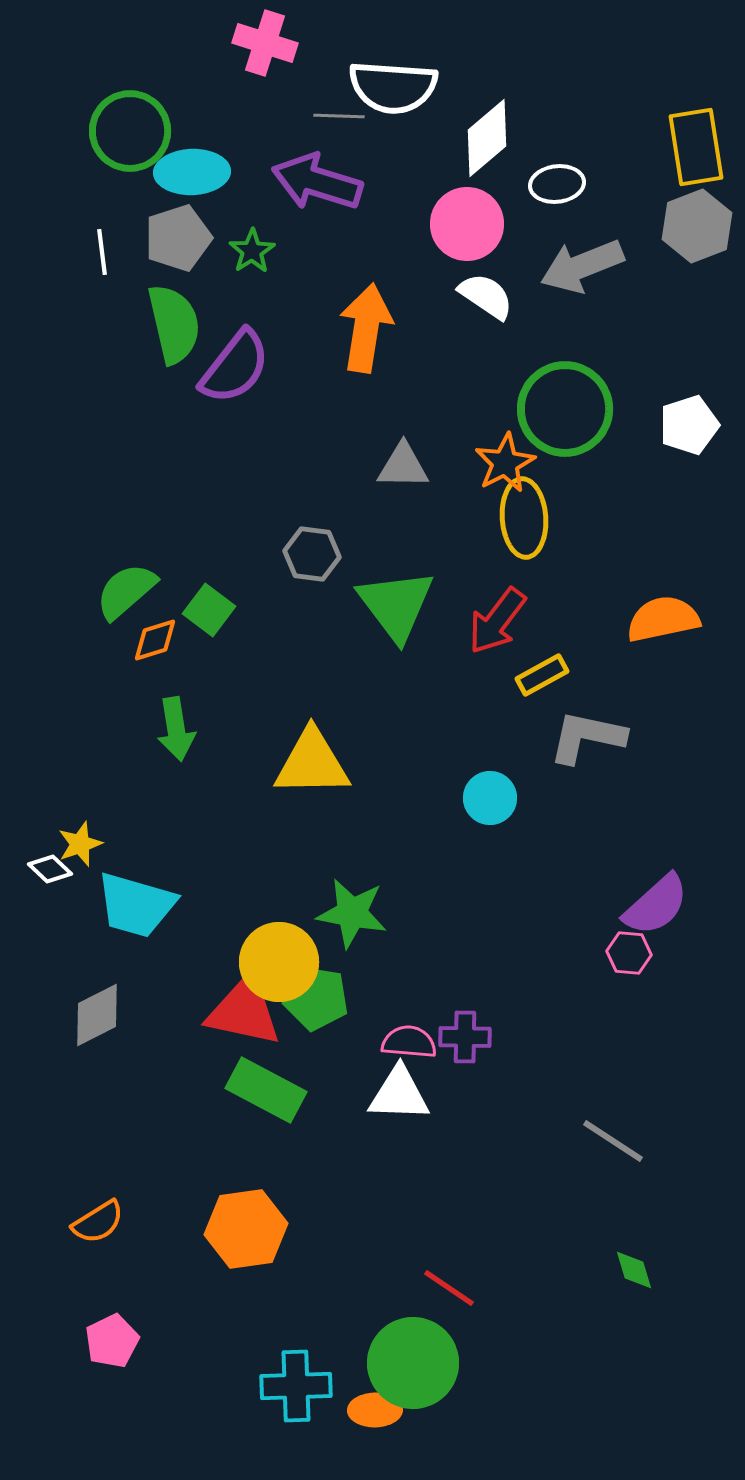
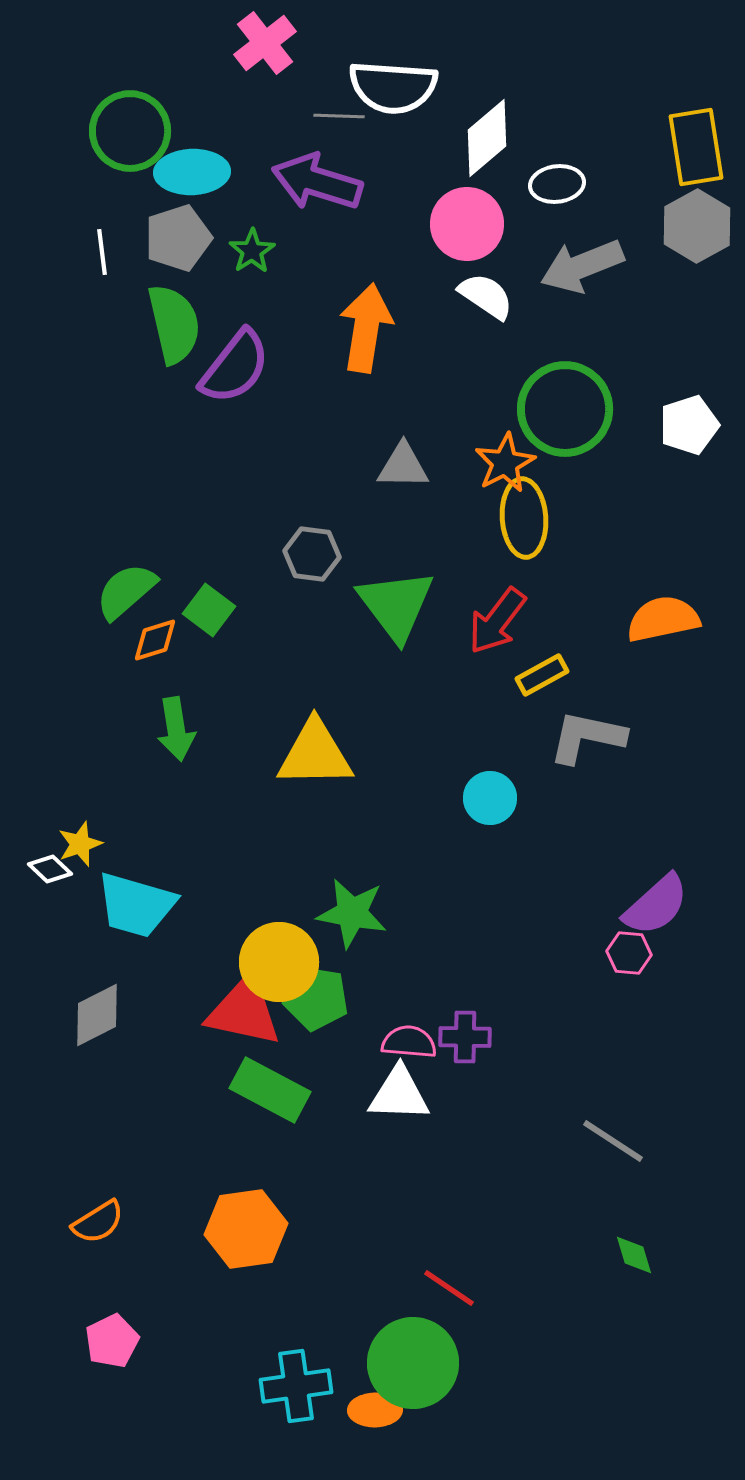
pink cross at (265, 43): rotated 34 degrees clockwise
gray hexagon at (697, 226): rotated 8 degrees counterclockwise
yellow triangle at (312, 763): moved 3 px right, 9 px up
green rectangle at (266, 1090): moved 4 px right
green diamond at (634, 1270): moved 15 px up
cyan cross at (296, 1386): rotated 6 degrees counterclockwise
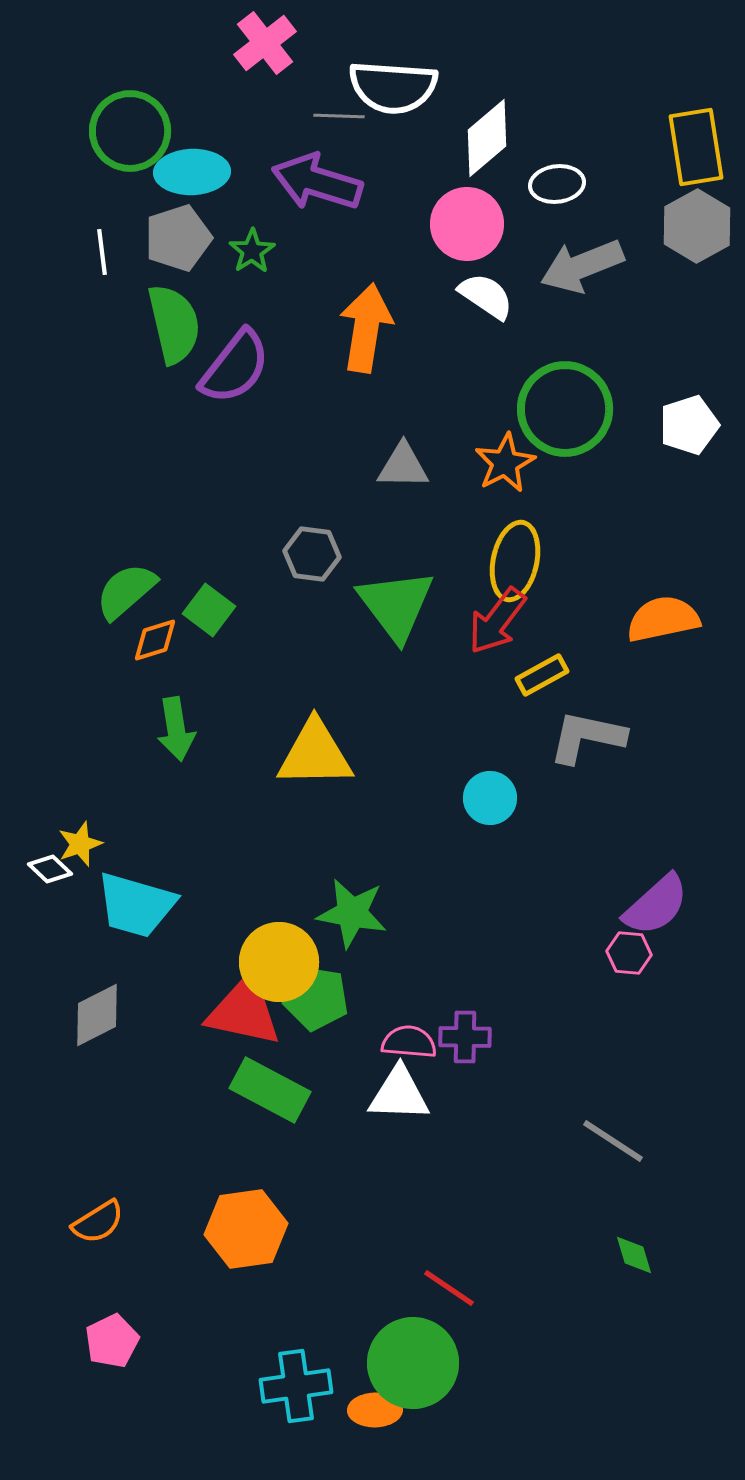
yellow ellipse at (524, 518): moved 9 px left, 43 px down; rotated 16 degrees clockwise
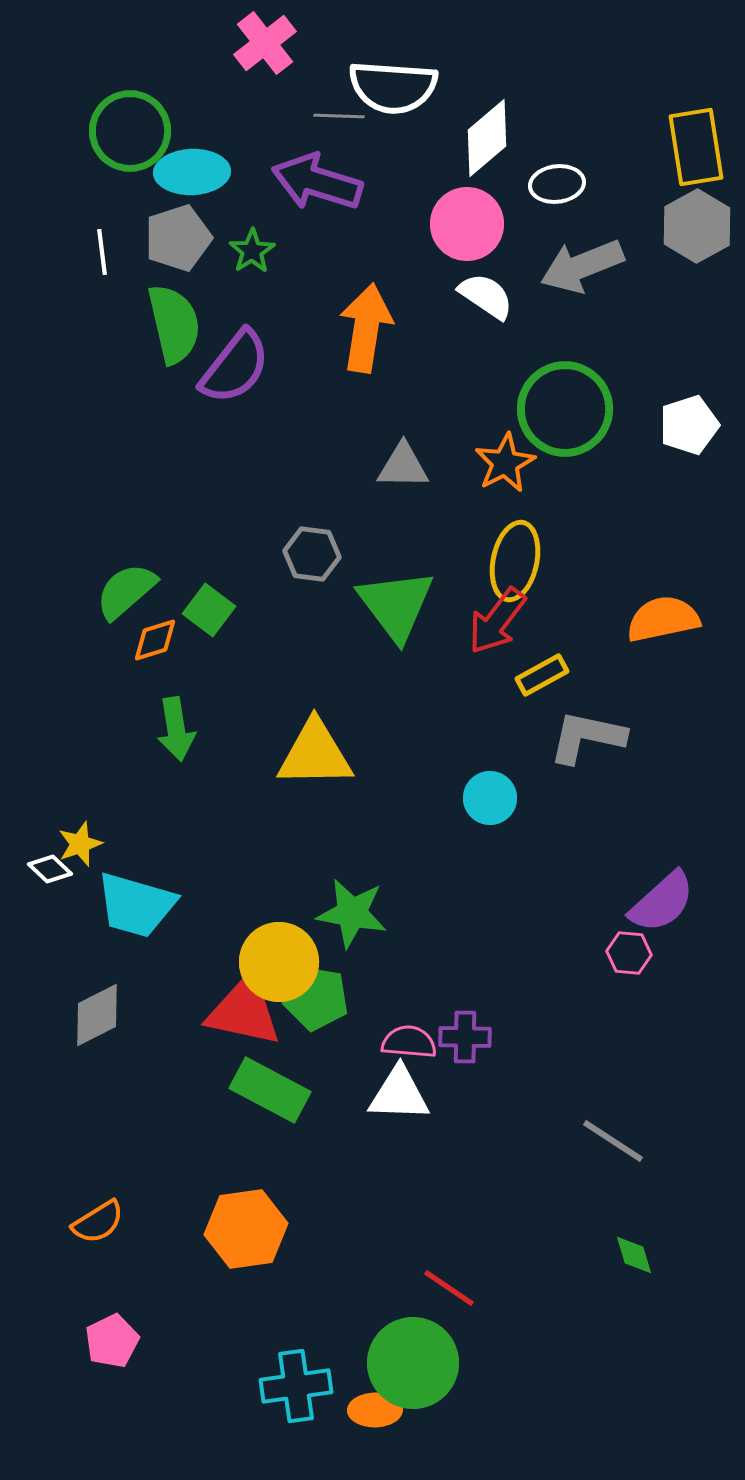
purple semicircle at (656, 905): moved 6 px right, 3 px up
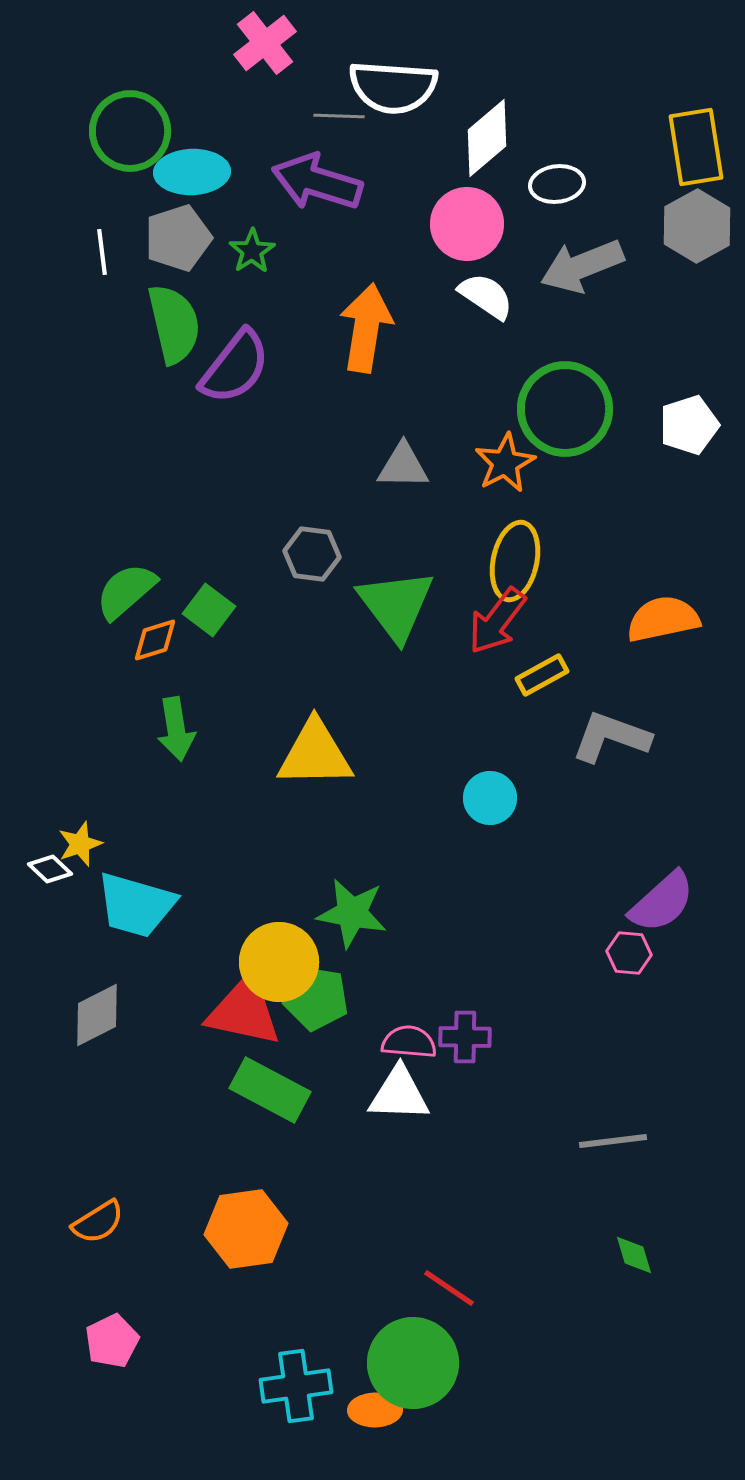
gray L-shape at (587, 737): moved 24 px right; rotated 8 degrees clockwise
gray line at (613, 1141): rotated 40 degrees counterclockwise
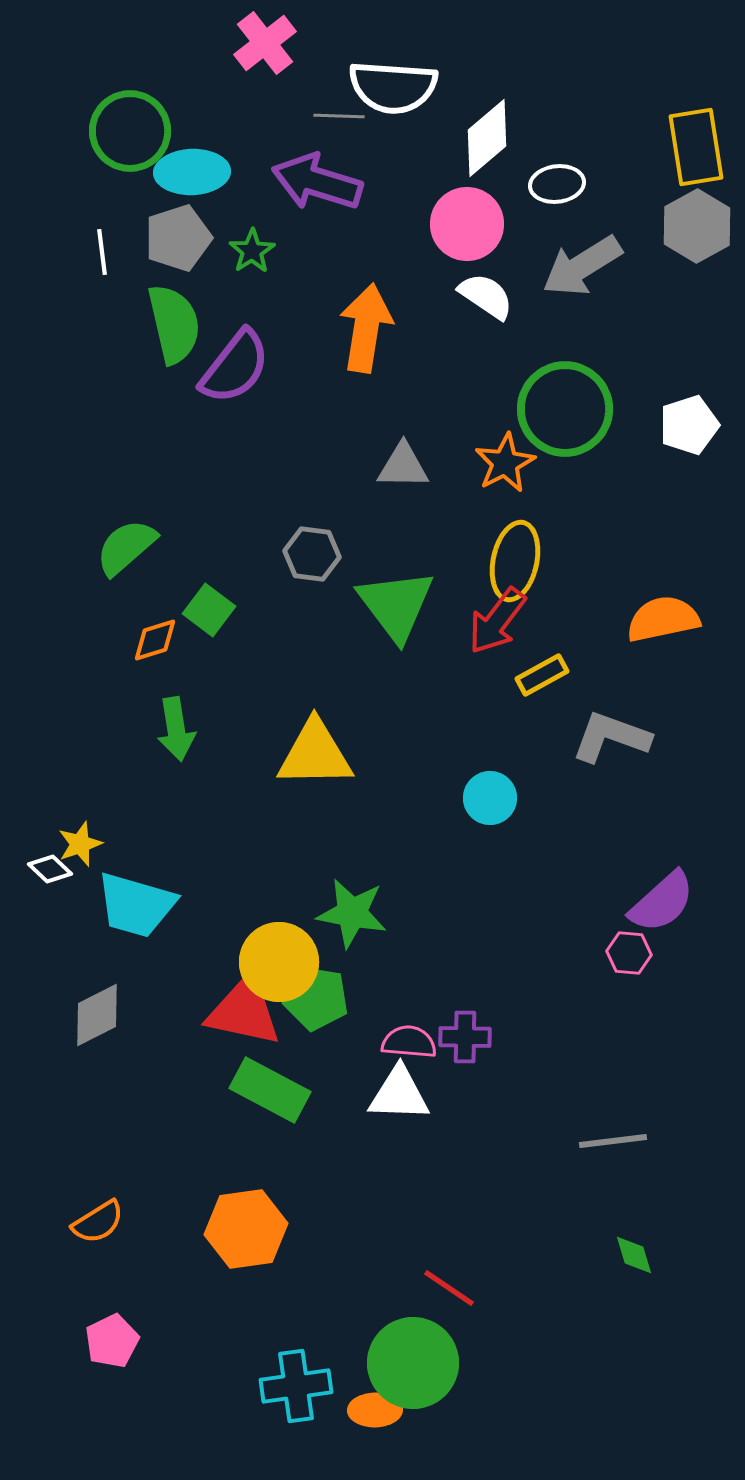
gray arrow at (582, 266): rotated 10 degrees counterclockwise
green semicircle at (126, 591): moved 44 px up
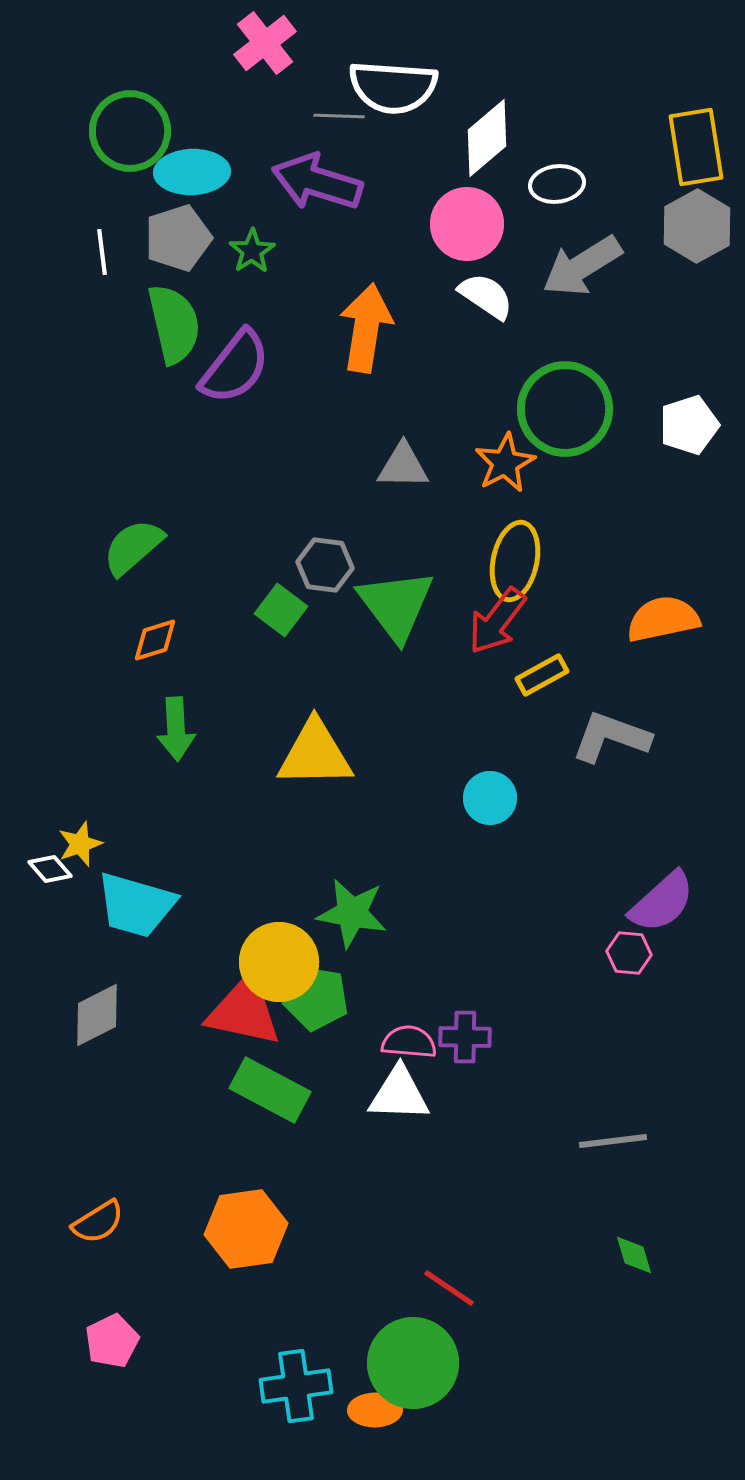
green semicircle at (126, 547): moved 7 px right
gray hexagon at (312, 554): moved 13 px right, 11 px down
green square at (209, 610): moved 72 px right
green arrow at (176, 729): rotated 6 degrees clockwise
white diamond at (50, 869): rotated 6 degrees clockwise
